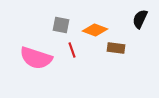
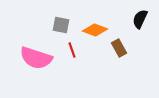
brown rectangle: moved 3 px right; rotated 54 degrees clockwise
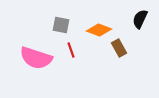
orange diamond: moved 4 px right
red line: moved 1 px left
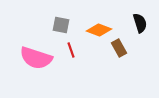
black semicircle: moved 4 px down; rotated 138 degrees clockwise
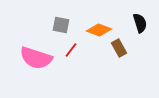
red line: rotated 56 degrees clockwise
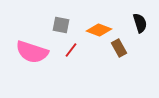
pink semicircle: moved 4 px left, 6 px up
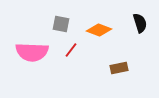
gray square: moved 1 px up
brown rectangle: moved 20 px down; rotated 72 degrees counterclockwise
pink semicircle: rotated 16 degrees counterclockwise
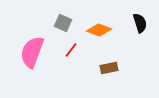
gray square: moved 2 px right, 1 px up; rotated 12 degrees clockwise
pink semicircle: rotated 108 degrees clockwise
brown rectangle: moved 10 px left
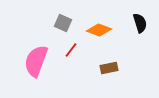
pink semicircle: moved 4 px right, 9 px down
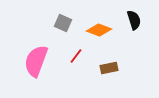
black semicircle: moved 6 px left, 3 px up
red line: moved 5 px right, 6 px down
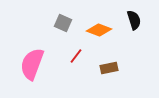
pink semicircle: moved 4 px left, 3 px down
